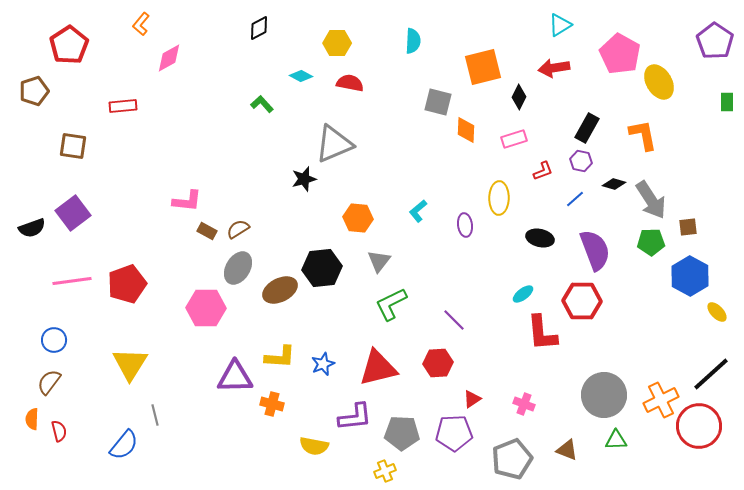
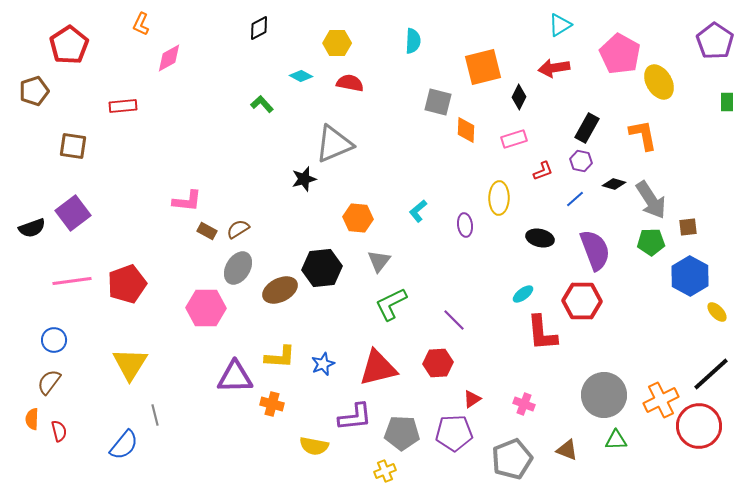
orange L-shape at (141, 24): rotated 15 degrees counterclockwise
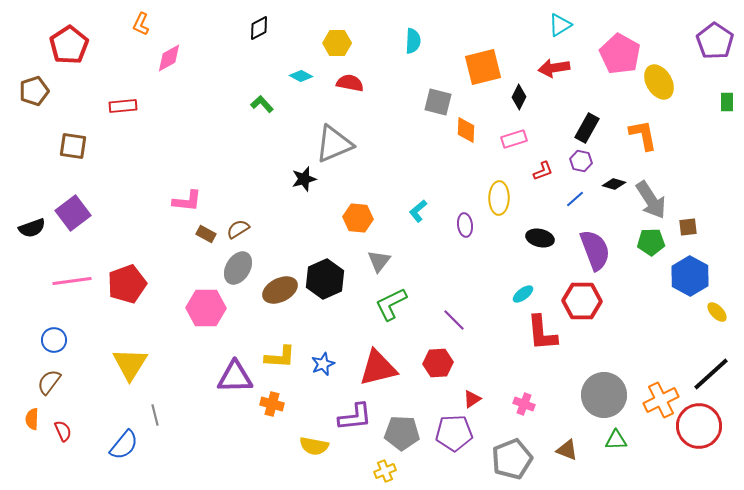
brown rectangle at (207, 231): moved 1 px left, 3 px down
black hexagon at (322, 268): moved 3 px right, 11 px down; rotated 18 degrees counterclockwise
red semicircle at (59, 431): moved 4 px right; rotated 10 degrees counterclockwise
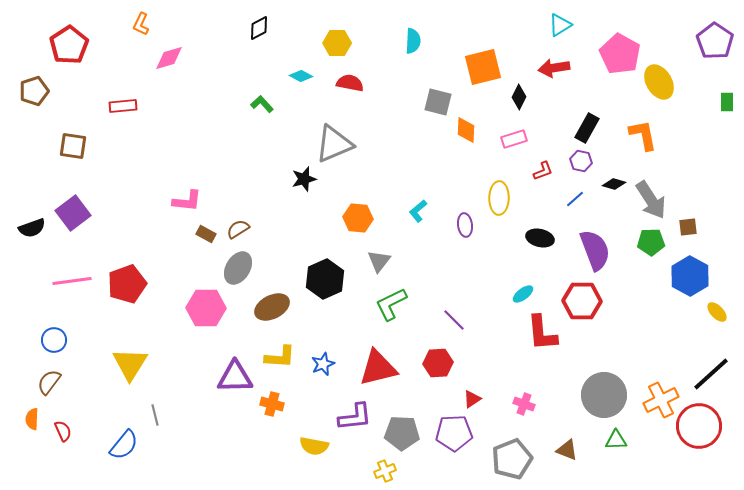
pink diamond at (169, 58): rotated 12 degrees clockwise
brown ellipse at (280, 290): moved 8 px left, 17 px down
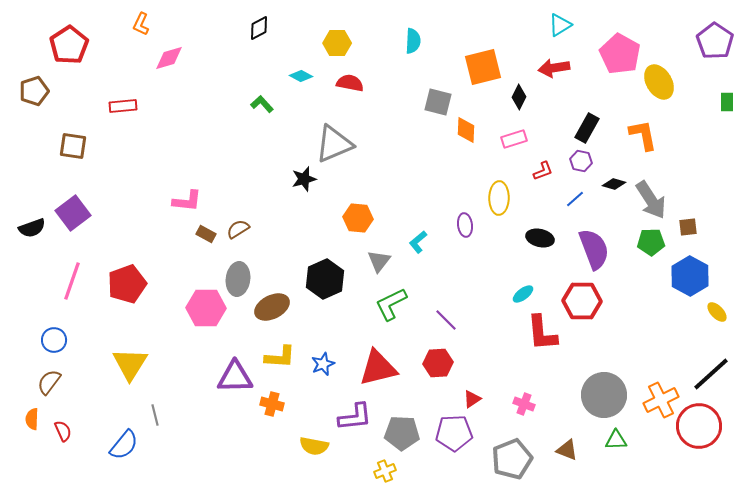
cyan L-shape at (418, 211): moved 31 px down
purple semicircle at (595, 250): moved 1 px left, 1 px up
gray ellipse at (238, 268): moved 11 px down; rotated 24 degrees counterclockwise
pink line at (72, 281): rotated 63 degrees counterclockwise
purple line at (454, 320): moved 8 px left
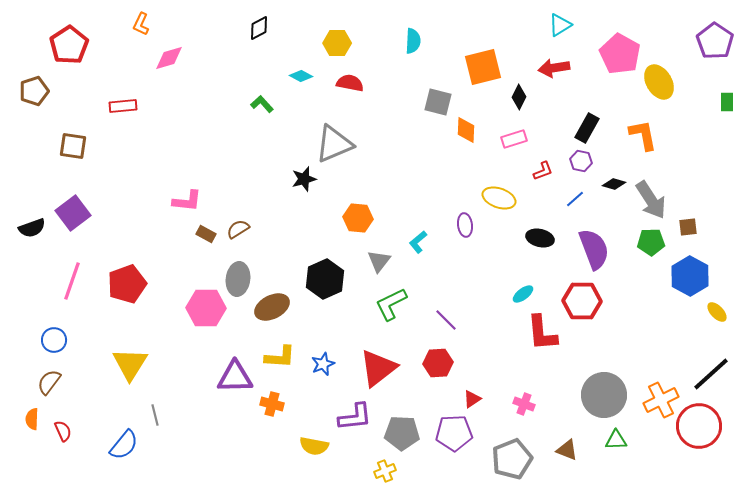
yellow ellipse at (499, 198): rotated 72 degrees counterclockwise
red triangle at (378, 368): rotated 24 degrees counterclockwise
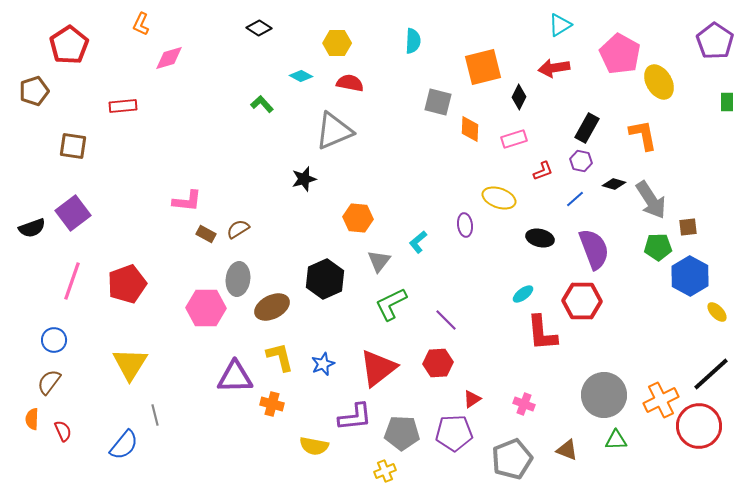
black diamond at (259, 28): rotated 60 degrees clockwise
orange diamond at (466, 130): moved 4 px right, 1 px up
gray triangle at (334, 144): moved 13 px up
green pentagon at (651, 242): moved 7 px right, 5 px down
yellow L-shape at (280, 357): rotated 108 degrees counterclockwise
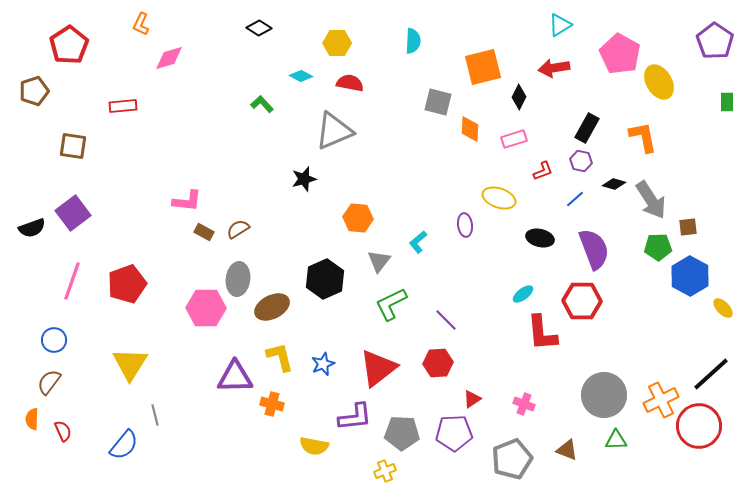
orange L-shape at (643, 135): moved 2 px down
brown rectangle at (206, 234): moved 2 px left, 2 px up
yellow ellipse at (717, 312): moved 6 px right, 4 px up
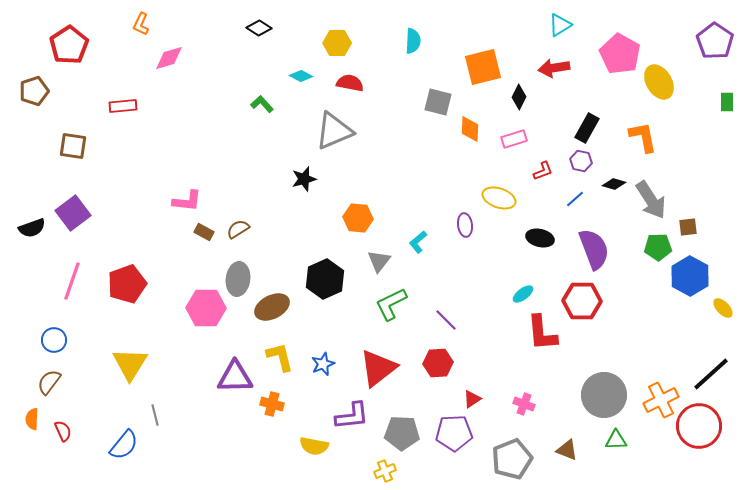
purple L-shape at (355, 417): moved 3 px left, 1 px up
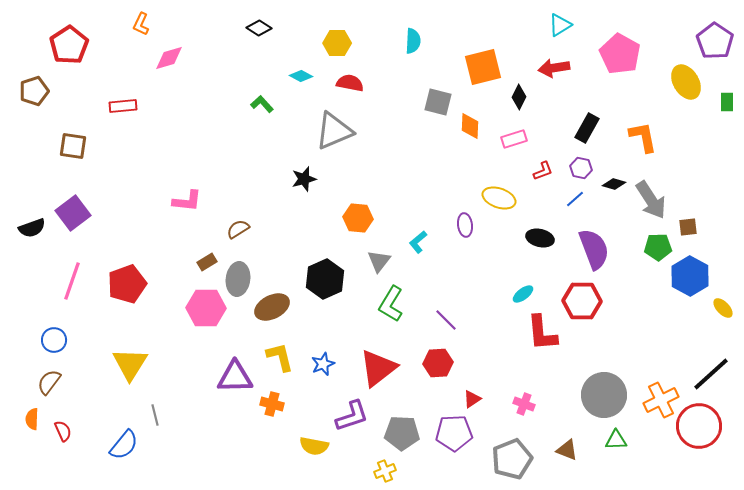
yellow ellipse at (659, 82): moved 27 px right
orange diamond at (470, 129): moved 3 px up
purple hexagon at (581, 161): moved 7 px down
brown rectangle at (204, 232): moved 3 px right, 30 px down; rotated 60 degrees counterclockwise
green L-shape at (391, 304): rotated 33 degrees counterclockwise
purple L-shape at (352, 416): rotated 12 degrees counterclockwise
